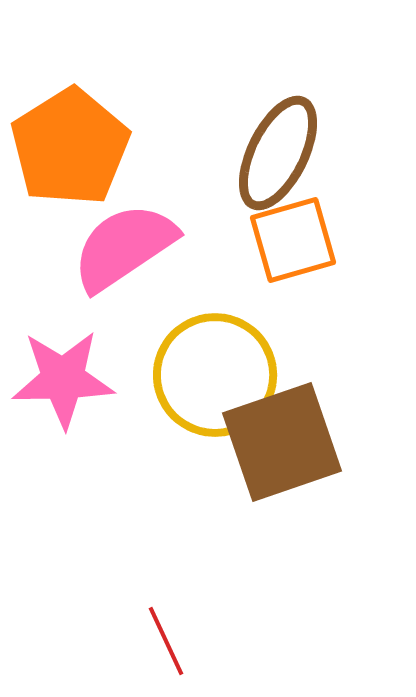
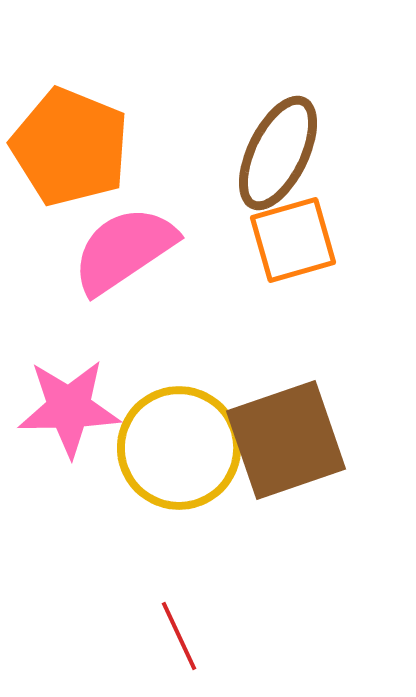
orange pentagon: rotated 18 degrees counterclockwise
pink semicircle: moved 3 px down
yellow circle: moved 36 px left, 73 px down
pink star: moved 6 px right, 29 px down
brown square: moved 4 px right, 2 px up
red line: moved 13 px right, 5 px up
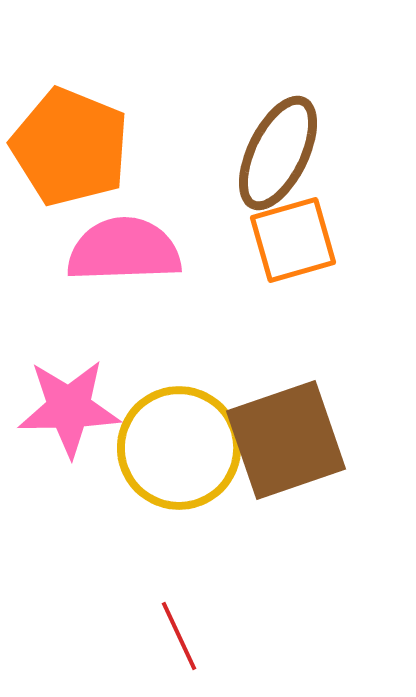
pink semicircle: rotated 32 degrees clockwise
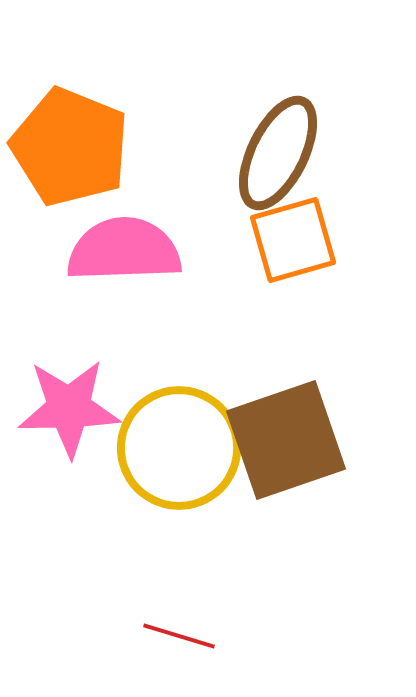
red line: rotated 48 degrees counterclockwise
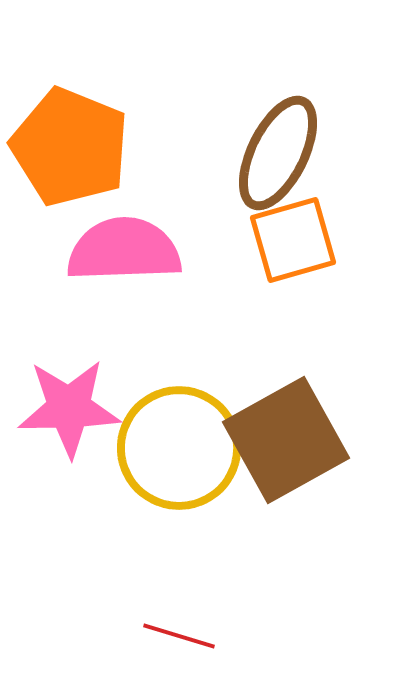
brown square: rotated 10 degrees counterclockwise
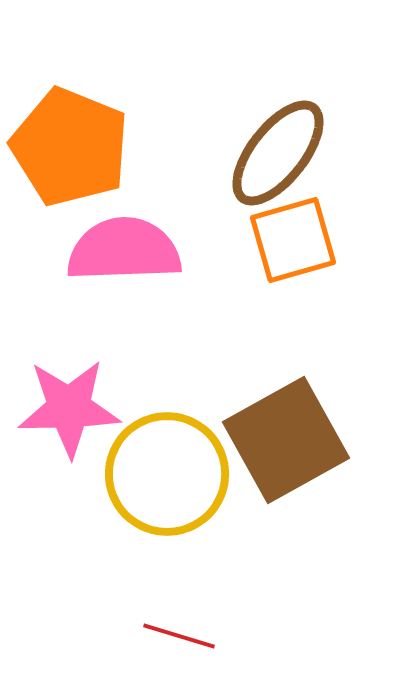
brown ellipse: rotated 12 degrees clockwise
yellow circle: moved 12 px left, 26 px down
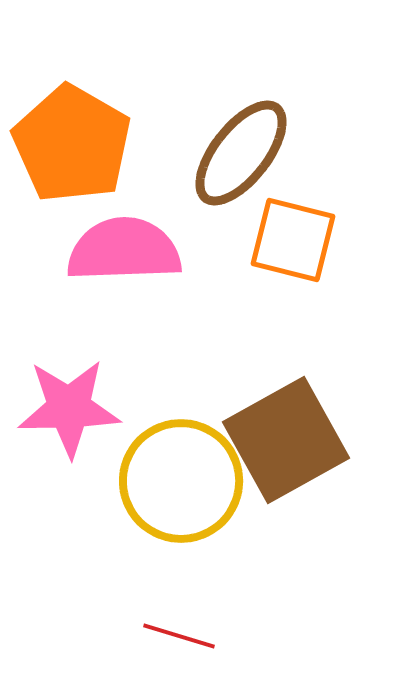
orange pentagon: moved 2 px right, 3 px up; rotated 8 degrees clockwise
brown ellipse: moved 37 px left
orange square: rotated 30 degrees clockwise
yellow circle: moved 14 px right, 7 px down
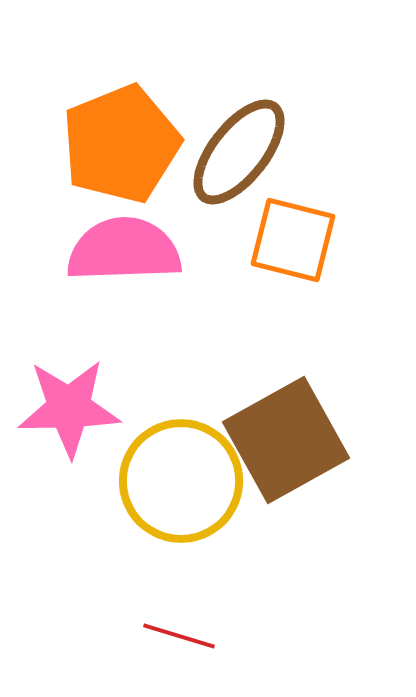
orange pentagon: moved 49 px right; rotated 20 degrees clockwise
brown ellipse: moved 2 px left, 1 px up
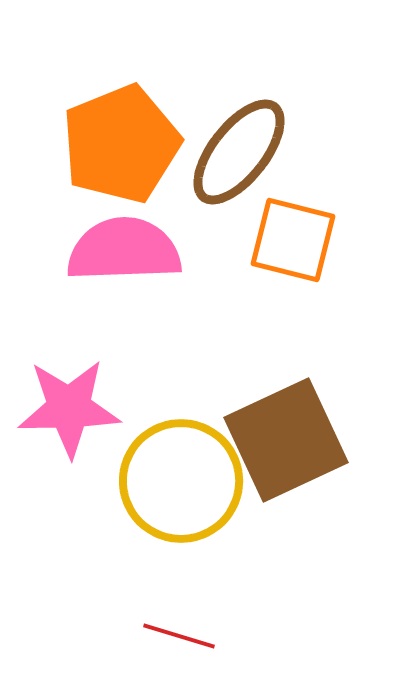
brown square: rotated 4 degrees clockwise
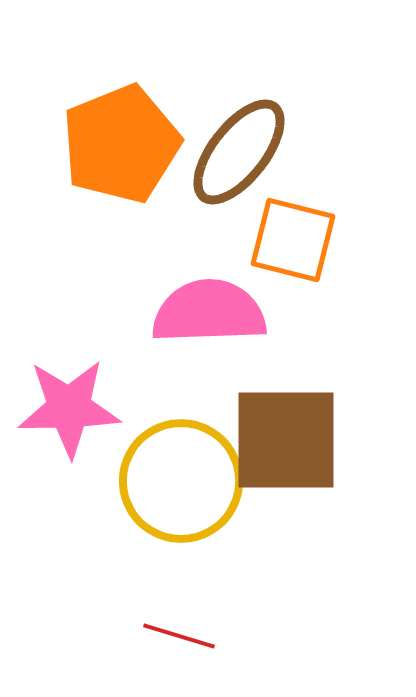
pink semicircle: moved 85 px right, 62 px down
brown square: rotated 25 degrees clockwise
